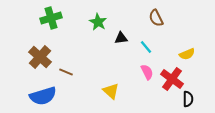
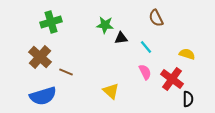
green cross: moved 4 px down
green star: moved 7 px right, 3 px down; rotated 24 degrees counterclockwise
yellow semicircle: rotated 140 degrees counterclockwise
pink semicircle: moved 2 px left
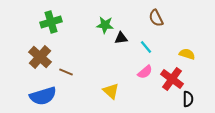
pink semicircle: rotated 77 degrees clockwise
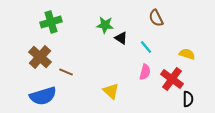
black triangle: rotated 40 degrees clockwise
pink semicircle: rotated 35 degrees counterclockwise
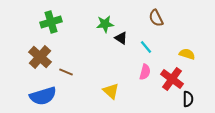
green star: moved 1 px up; rotated 12 degrees counterclockwise
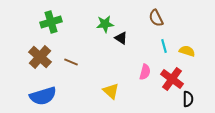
cyan line: moved 18 px right, 1 px up; rotated 24 degrees clockwise
yellow semicircle: moved 3 px up
brown line: moved 5 px right, 10 px up
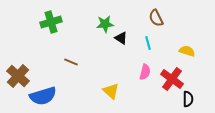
cyan line: moved 16 px left, 3 px up
brown cross: moved 22 px left, 19 px down
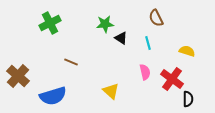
green cross: moved 1 px left, 1 px down; rotated 10 degrees counterclockwise
pink semicircle: rotated 28 degrees counterclockwise
blue semicircle: moved 10 px right
